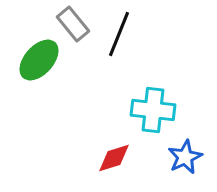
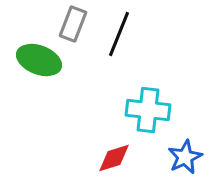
gray rectangle: rotated 60 degrees clockwise
green ellipse: rotated 69 degrees clockwise
cyan cross: moved 5 px left
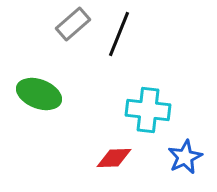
gray rectangle: rotated 28 degrees clockwise
green ellipse: moved 34 px down
red diamond: rotated 15 degrees clockwise
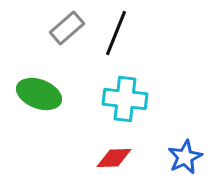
gray rectangle: moved 6 px left, 4 px down
black line: moved 3 px left, 1 px up
cyan cross: moved 23 px left, 11 px up
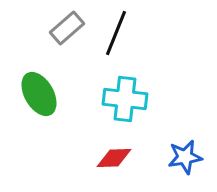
green ellipse: rotated 39 degrees clockwise
blue star: rotated 16 degrees clockwise
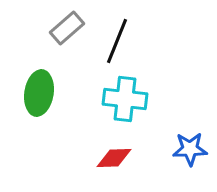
black line: moved 1 px right, 8 px down
green ellipse: moved 1 px up; rotated 39 degrees clockwise
blue star: moved 5 px right, 8 px up; rotated 8 degrees clockwise
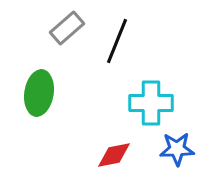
cyan cross: moved 26 px right, 4 px down; rotated 6 degrees counterclockwise
blue star: moved 13 px left
red diamond: moved 3 px up; rotated 9 degrees counterclockwise
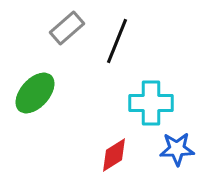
green ellipse: moved 4 px left; rotated 33 degrees clockwise
red diamond: rotated 21 degrees counterclockwise
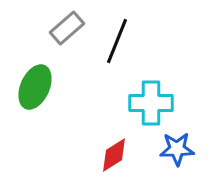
green ellipse: moved 6 px up; rotated 18 degrees counterclockwise
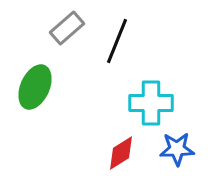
red diamond: moved 7 px right, 2 px up
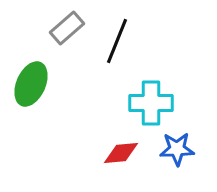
green ellipse: moved 4 px left, 3 px up
red diamond: rotated 27 degrees clockwise
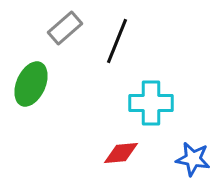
gray rectangle: moved 2 px left
blue star: moved 16 px right, 10 px down; rotated 12 degrees clockwise
